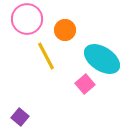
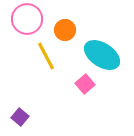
cyan ellipse: moved 4 px up
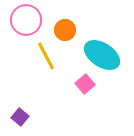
pink circle: moved 1 px left, 1 px down
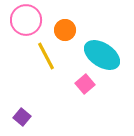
purple square: moved 2 px right
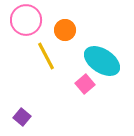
cyan ellipse: moved 6 px down
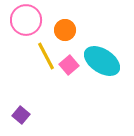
pink square: moved 16 px left, 19 px up
purple square: moved 1 px left, 2 px up
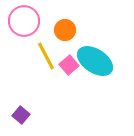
pink circle: moved 2 px left, 1 px down
cyan ellipse: moved 7 px left
